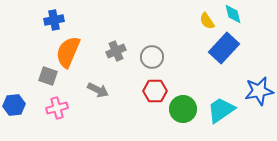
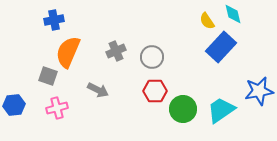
blue rectangle: moved 3 px left, 1 px up
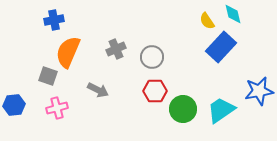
gray cross: moved 2 px up
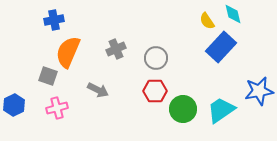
gray circle: moved 4 px right, 1 px down
blue hexagon: rotated 20 degrees counterclockwise
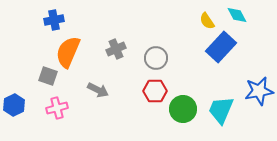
cyan diamond: moved 4 px right, 1 px down; rotated 15 degrees counterclockwise
cyan trapezoid: rotated 32 degrees counterclockwise
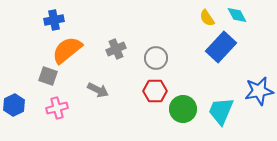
yellow semicircle: moved 3 px up
orange semicircle: moved 1 px left, 2 px up; rotated 28 degrees clockwise
cyan trapezoid: moved 1 px down
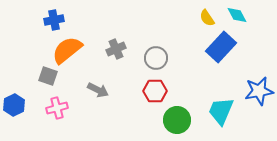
green circle: moved 6 px left, 11 px down
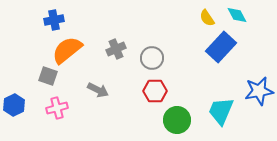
gray circle: moved 4 px left
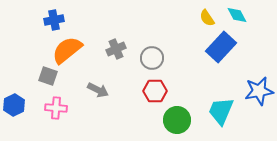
pink cross: moved 1 px left; rotated 20 degrees clockwise
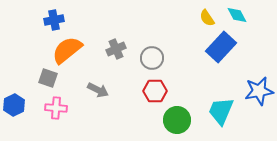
gray square: moved 2 px down
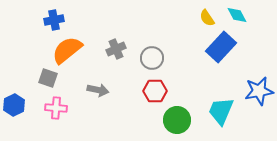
gray arrow: rotated 15 degrees counterclockwise
